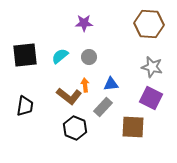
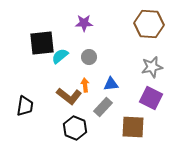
black square: moved 17 px right, 12 px up
gray star: rotated 25 degrees counterclockwise
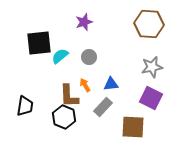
purple star: moved 1 px up; rotated 18 degrees counterclockwise
black square: moved 3 px left
orange arrow: rotated 24 degrees counterclockwise
brown L-shape: rotated 50 degrees clockwise
black hexagon: moved 11 px left, 11 px up
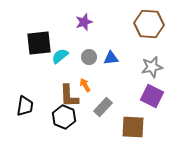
blue triangle: moved 26 px up
purple square: moved 1 px right, 2 px up
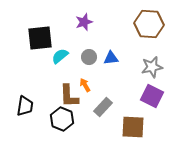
black square: moved 1 px right, 5 px up
black hexagon: moved 2 px left, 2 px down
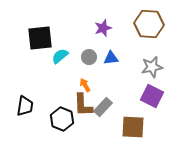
purple star: moved 19 px right, 6 px down
brown L-shape: moved 14 px right, 9 px down
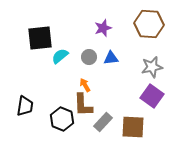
purple square: rotated 10 degrees clockwise
gray rectangle: moved 15 px down
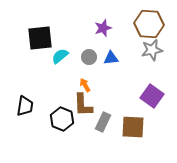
gray star: moved 17 px up
gray rectangle: rotated 18 degrees counterclockwise
